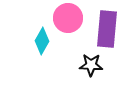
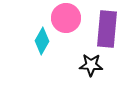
pink circle: moved 2 px left
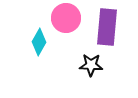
purple rectangle: moved 2 px up
cyan diamond: moved 3 px left, 1 px down
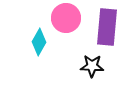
black star: moved 1 px right, 1 px down
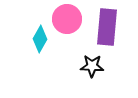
pink circle: moved 1 px right, 1 px down
cyan diamond: moved 1 px right, 3 px up
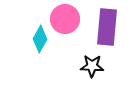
pink circle: moved 2 px left
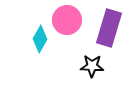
pink circle: moved 2 px right, 1 px down
purple rectangle: moved 2 px right, 1 px down; rotated 12 degrees clockwise
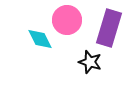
cyan diamond: rotated 56 degrees counterclockwise
black star: moved 2 px left, 4 px up; rotated 15 degrees clockwise
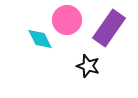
purple rectangle: rotated 18 degrees clockwise
black star: moved 2 px left, 4 px down
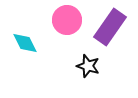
purple rectangle: moved 1 px right, 1 px up
cyan diamond: moved 15 px left, 4 px down
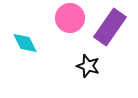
pink circle: moved 3 px right, 2 px up
